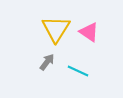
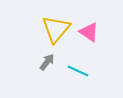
yellow triangle: rotated 8 degrees clockwise
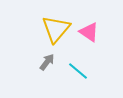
cyan line: rotated 15 degrees clockwise
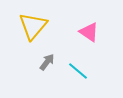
yellow triangle: moved 23 px left, 3 px up
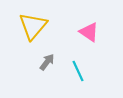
cyan line: rotated 25 degrees clockwise
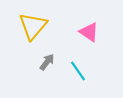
cyan line: rotated 10 degrees counterclockwise
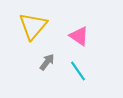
pink triangle: moved 10 px left, 4 px down
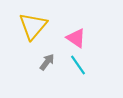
pink triangle: moved 3 px left, 2 px down
cyan line: moved 6 px up
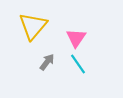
pink triangle: rotated 30 degrees clockwise
cyan line: moved 1 px up
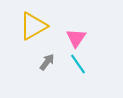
yellow triangle: rotated 20 degrees clockwise
